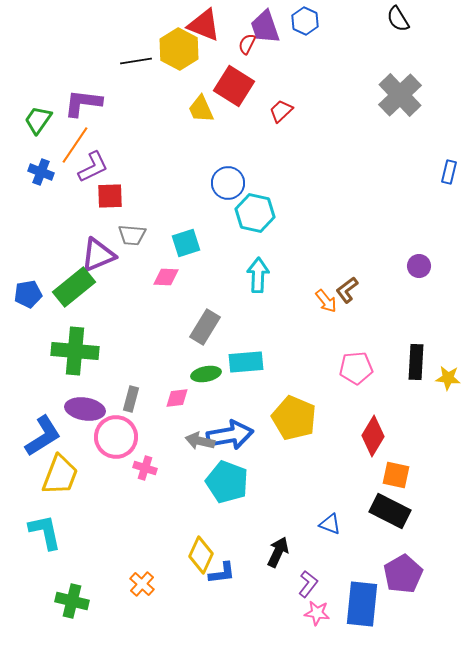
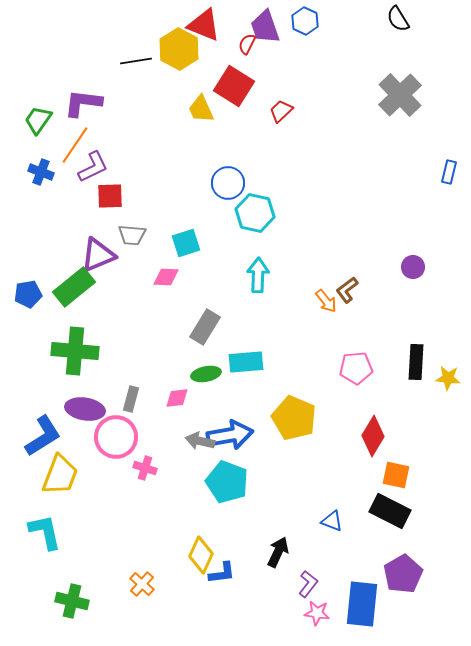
purple circle at (419, 266): moved 6 px left, 1 px down
blue triangle at (330, 524): moved 2 px right, 3 px up
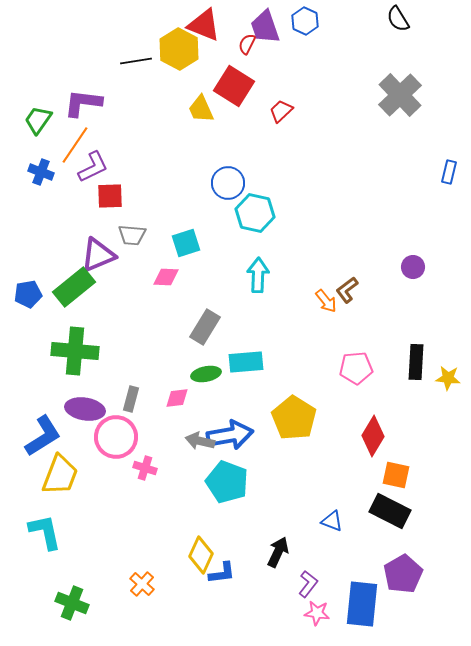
yellow pentagon at (294, 418): rotated 9 degrees clockwise
green cross at (72, 601): moved 2 px down; rotated 8 degrees clockwise
